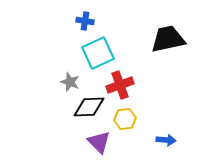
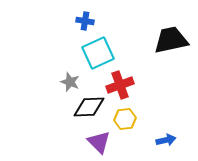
black trapezoid: moved 3 px right, 1 px down
blue arrow: rotated 18 degrees counterclockwise
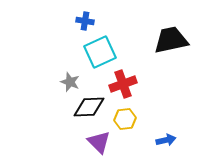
cyan square: moved 2 px right, 1 px up
red cross: moved 3 px right, 1 px up
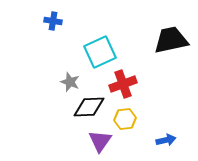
blue cross: moved 32 px left
purple triangle: moved 1 px right, 1 px up; rotated 20 degrees clockwise
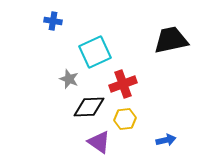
cyan square: moved 5 px left
gray star: moved 1 px left, 3 px up
purple triangle: moved 1 px left, 1 px down; rotated 30 degrees counterclockwise
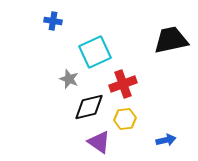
black diamond: rotated 12 degrees counterclockwise
